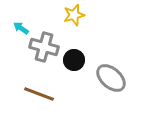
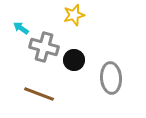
gray ellipse: rotated 44 degrees clockwise
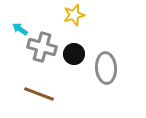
cyan arrow: moved 1 px left, 1 px down
gray cross: moved 2 px left
black circle: moved 6 px up
gray ellipse: moved 5 px left, 10 px up
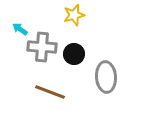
gray cross: rotated 12 degrees counterclockwise
gray ellipse: moved 9 px down
brown line: moved 11 px right, 2 px up
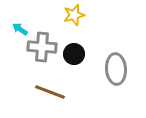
gray ellipse: moved 10 px right, 8 px up
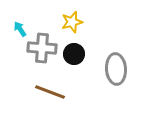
yellow star: moved 2 px left, 7 px down
cyan arrow: rotated 21 degrees clockwise
gray cross: moved 1 px down
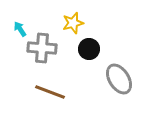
yellow star: moved 1 px right, 1 px down
black circle: moved 15 px right, 5 px up
gray ellipse: moved 3 px right, 10 px down; rotated 28 degrees counterclockwise
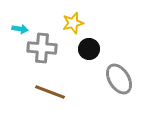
cyan arrow: rotated 133 degrees clockwise
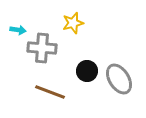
cyan arrow: moved 2 px left, 1 px down
black circle: moved 2 px left, 22 px down
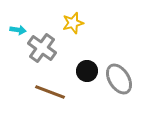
gray cross: rotated 32 degrees clockwise
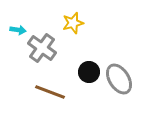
black circle: moved 2 px right, 1 px down
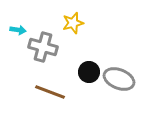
gray cross: moved 1 px right, 1 px up; rotated 20 degrees counterclockwise
gray ellipse: rotated 36 degrees counterclockwise
